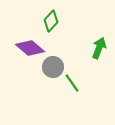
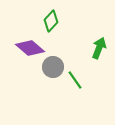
green line: moved 3 px right, 3 px up
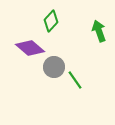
green arrow: moved 17 px up; rotated 40 degrees counterclockwise
gray circle: moved 1 px right
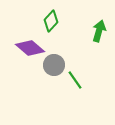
green arrow: rotated 35 degrees clockwise
gray circle: moved 2 px up
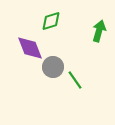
green diamond: rotated 30 degrees clockwise
purple diamond: rotated 28 degrees clockwise
gray circle: moved 1 px left, 2 px down
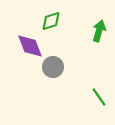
purple diamond: moved 2 px up
green line: moved 24 px right, 17 px down
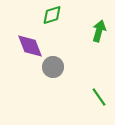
green diamond: moved 1 px right, 6 px up
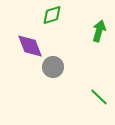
green line: rotated 12 degrees counterclockwise
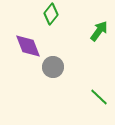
green diamond: moved 1 px left, 1 px up; rotated 35 degrees counterclockwise
green arrow: rotated 20 degrees clockwise
purple diamond: moved 2 px left
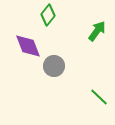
green diamond: moved 3 px left, 1 px down
green arrow: moved 2 px left
gray circle: moved 1 px right, 1 px up
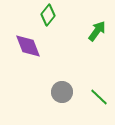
gray circle: moved 8 px right, 26 px down
